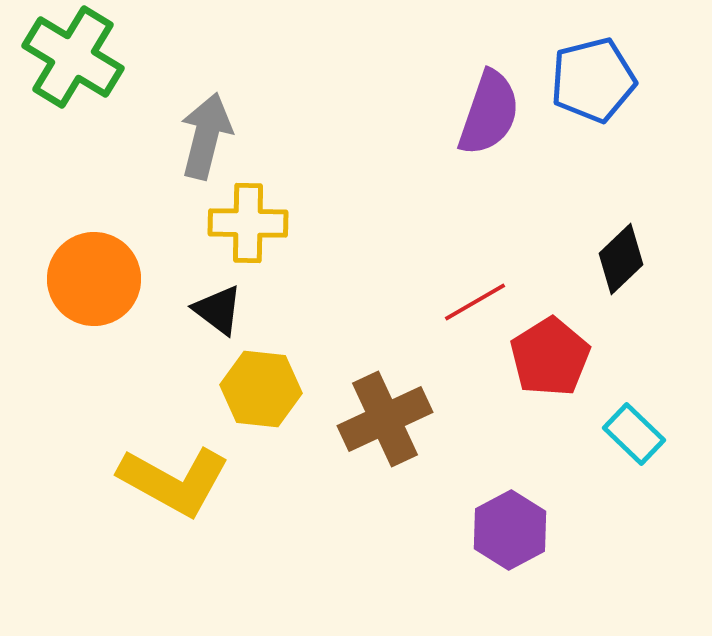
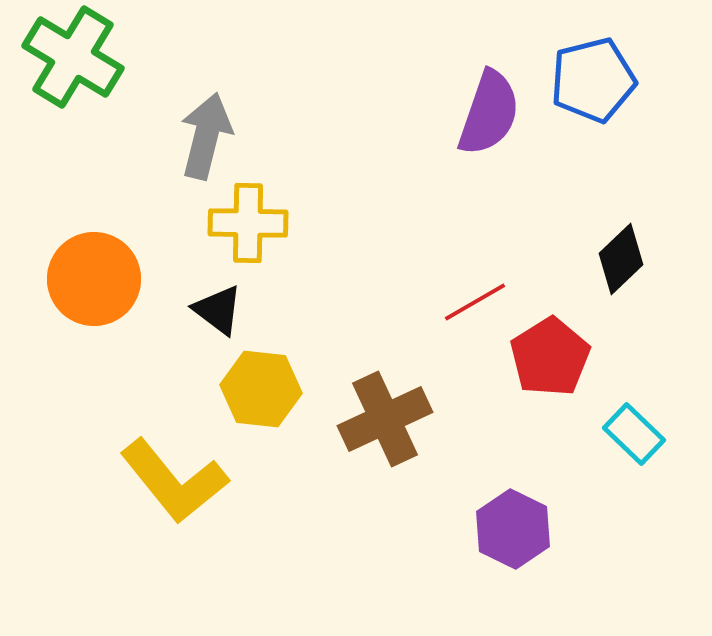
yellow L-shape: rotated 22 degrees clockwise
purple hexagon: moved 3 px right, 1 px up; rotated 6 degrees counterclockwise
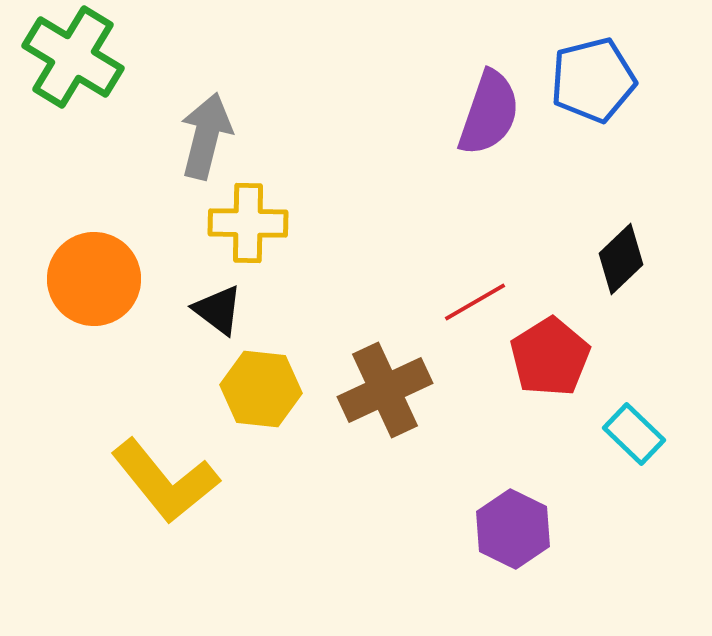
brown cross: moved 29 px up
yellow L-shape: moved 9 px left
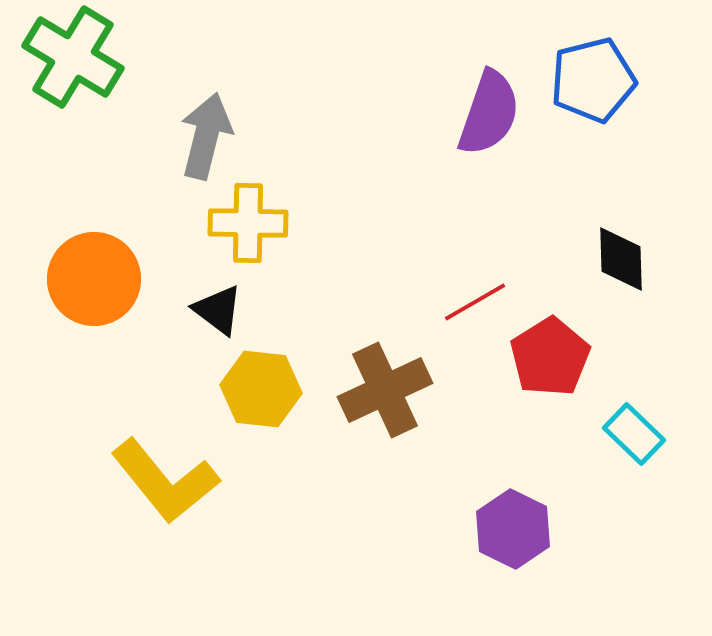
black diamond: rotated 48 degrees counterclockwise
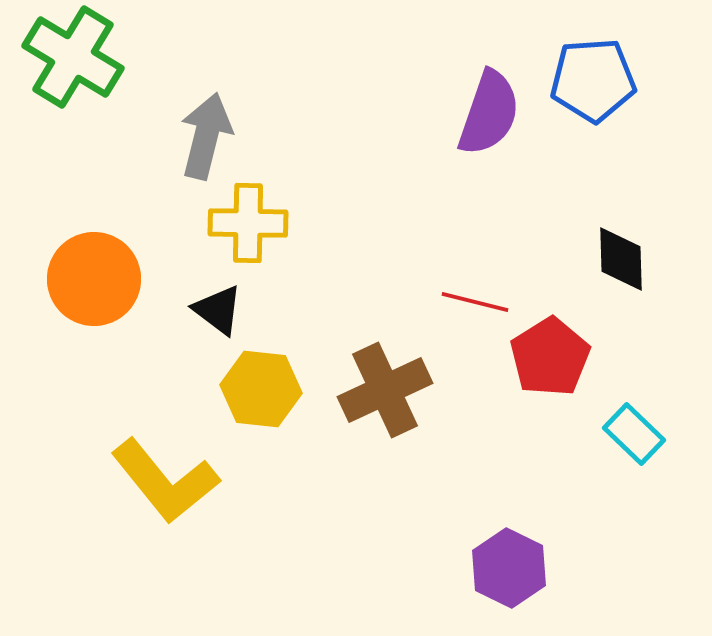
blue pentagon: rotated 10 degrees clockwise
red line: rotated 44 degrees clockwise
purple hexagon: moved 4 px left, 39 px down
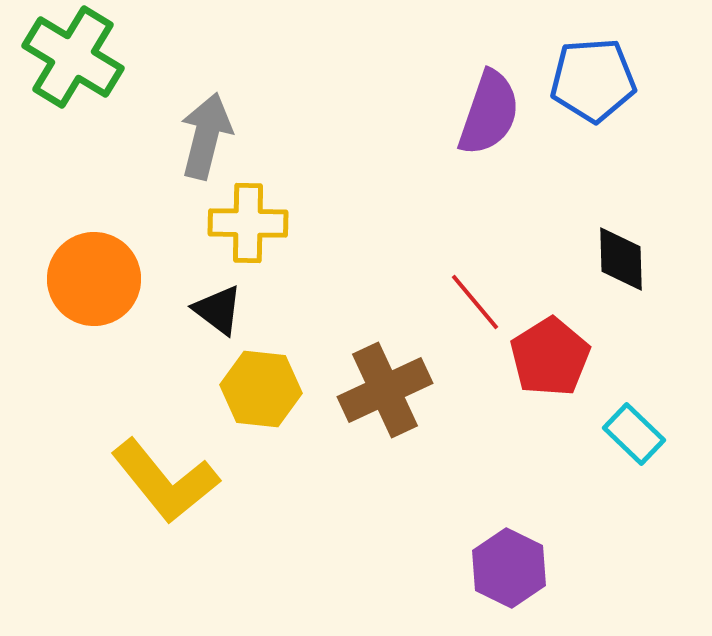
red line: rotated 36 degrees clockwise
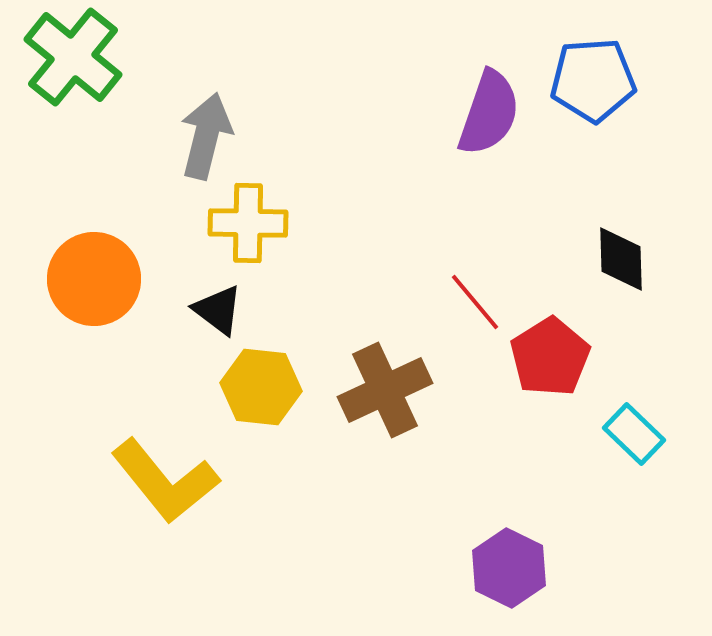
green cross: rotated 8 degrees clockwise
yellow hexagon: moved 2 px up
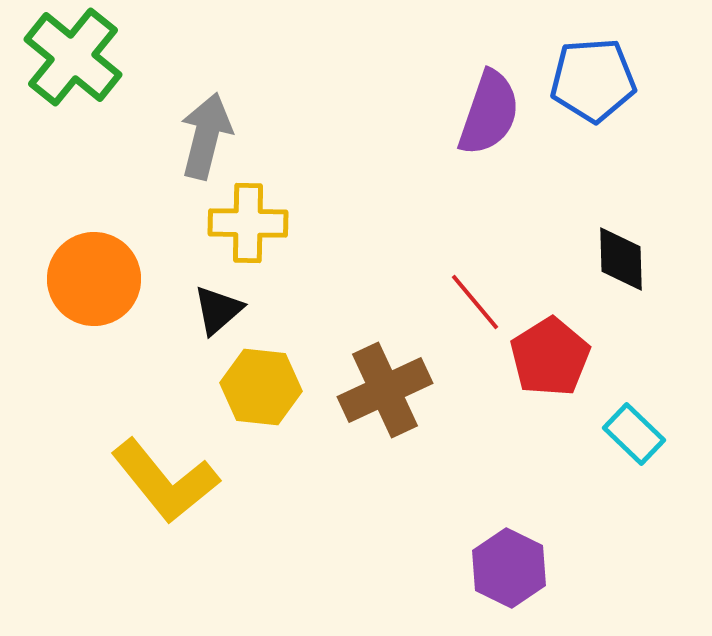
black triangle: rotated 42 degrees clockwise
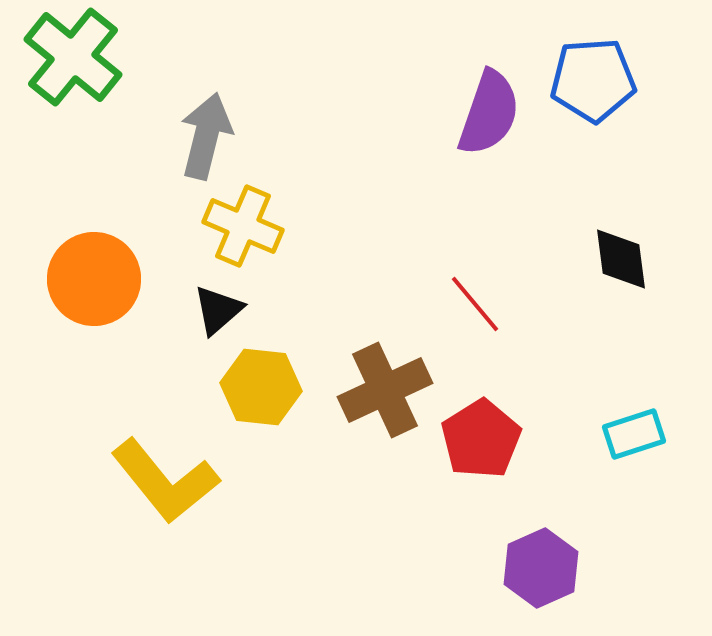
yellow cross: moved 5 px left, 3 px down; rotated 22 degrees clockwise
black diamond: rotated 6 degrees counterclockwise
red line: moved 2 px down
red pentagon: moved 69 px left, 82 px down
cyan rectangle: rotated 62 degrees counterclockwise
purple hexagon: moved 32 px right; rotated 10 degrees clockwise
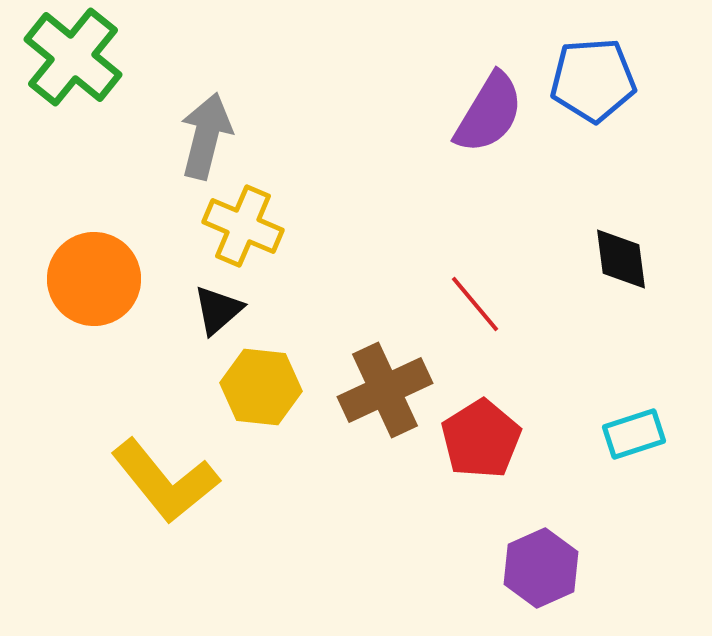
purple semicircle: rotated 12 degrees clockwise
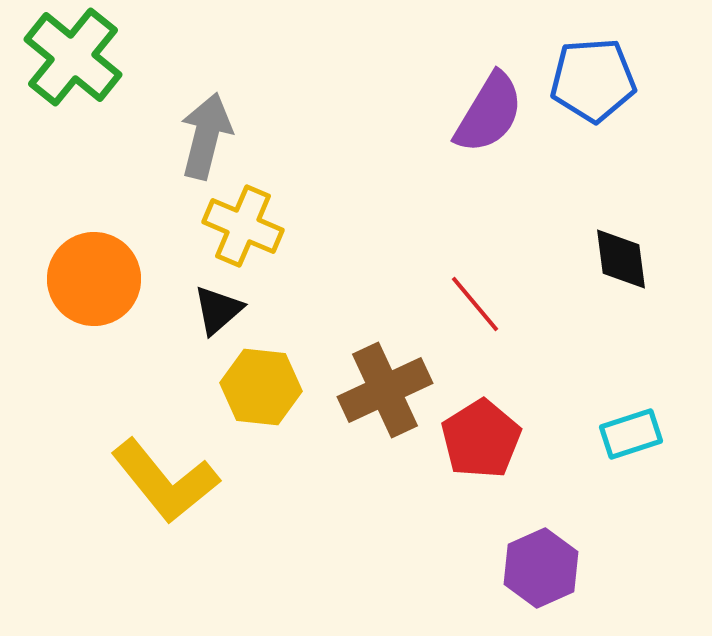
cyan rectangle: moved 3 px left
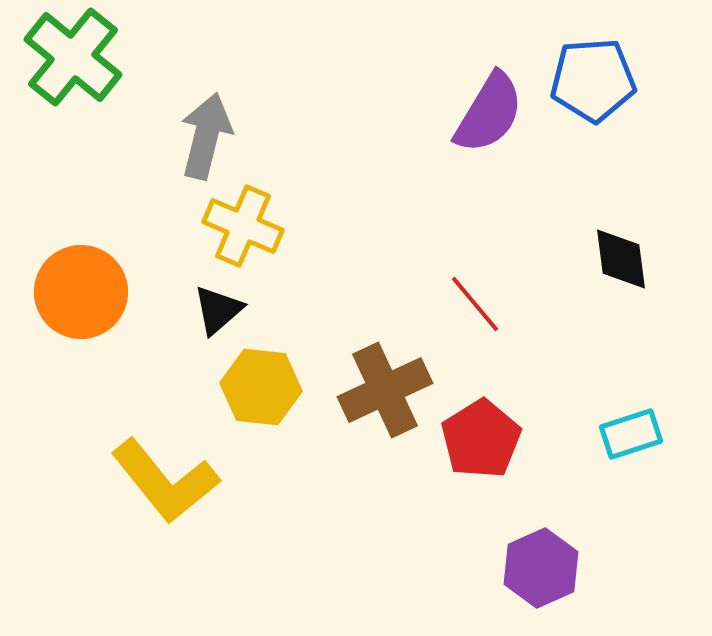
orange circle: moved 13 px left, 13 px down
